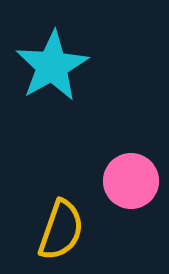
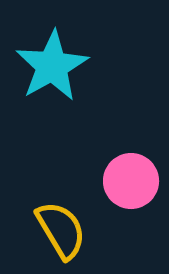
yellow semicircle: rotated 50 degrees counterclockwise
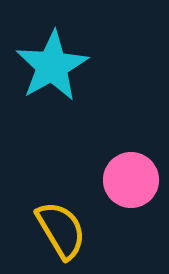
pink circle: moved 1 px up
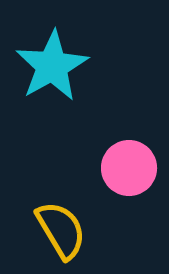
pink circle: moved 2 px left, 12 px up
